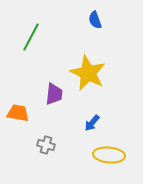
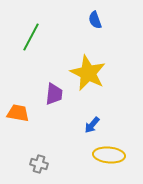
blue arrow: moved 2 px down
gray cross: moved 7 px left, 19 px down
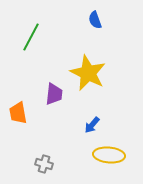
orange trapezoid: rotated 110 degrees counterclockwise
gray cross: moved 5 px right
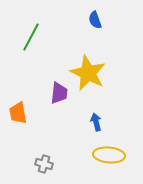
purple trapezoid: moved 5 px right, 1 px up
blue arrow: moved 4 px right, 3 px up; rotated 126 degrees clockwise
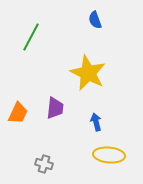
purple trapezoid: moved 4 px left, 15 px down
orange trapezoid: rotated 145 degrees counterclockwise
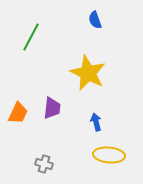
purple trapezoid: moved 3 px left
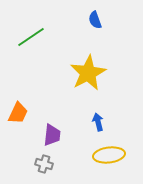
green line: rotated 28 degrees clockwise
yellow star: rotated 18 degrees clockwise
purple trapezoid: moved 27 px down
blue arrow: moved 2 px right
yellow ellipse: rotated 12 degrees counterclockwise
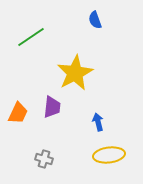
yellow star: moved 13 px left
purple trapezoid: moved 28 px up
gray cross: moved 5 px up
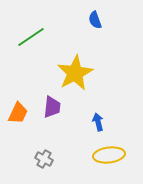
gray cross: rotated 12 degrees clockwise
